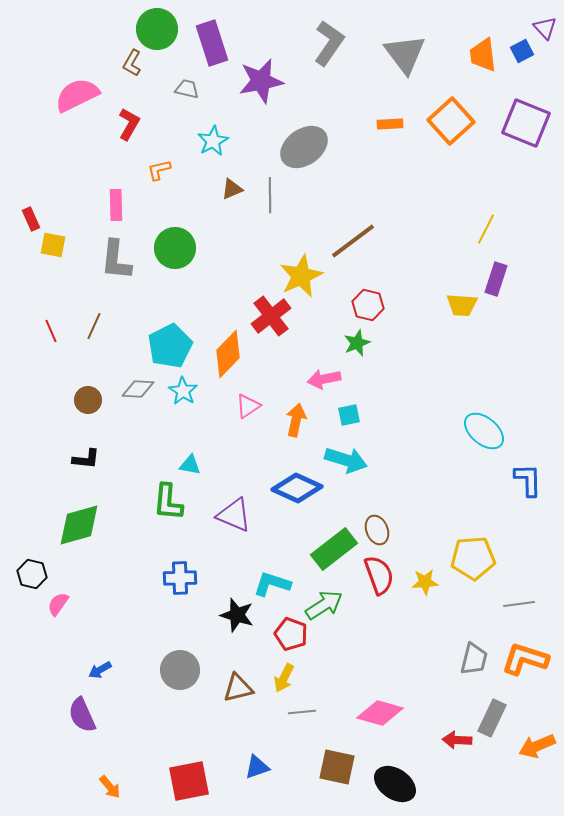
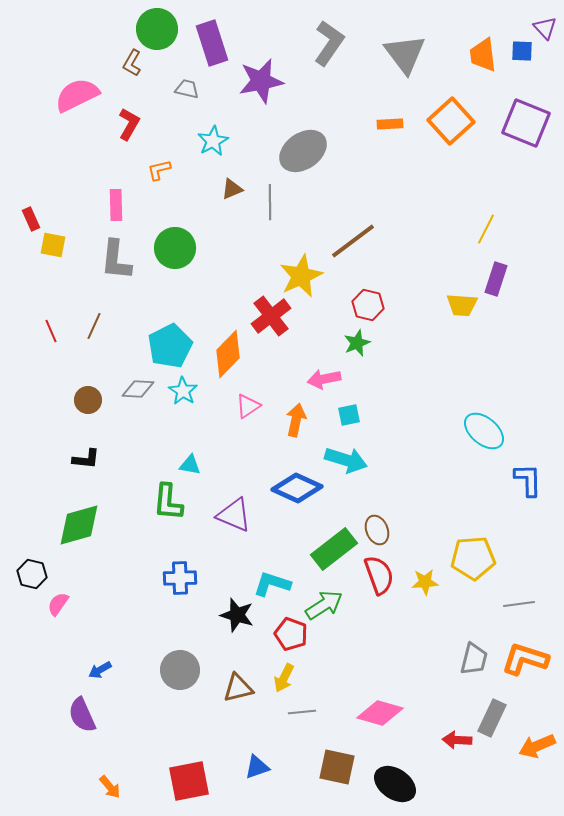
blue square at (522, 51): rotated 30 degrees clockwise
gray ellipse at (304, 147): moved 1 px left, 4 px down
gray line at (270, 195): moved 7 px down
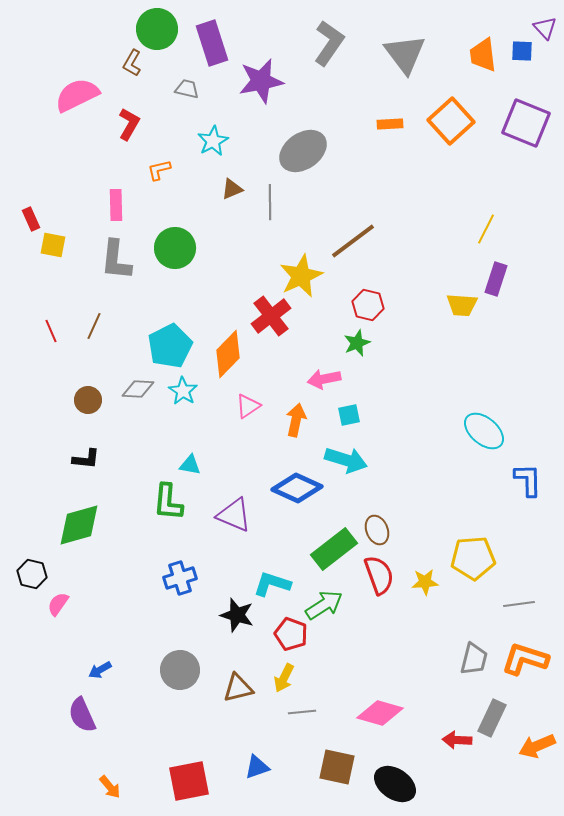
blue cross at (180, 578): rotated 16 degrees counterclockwise
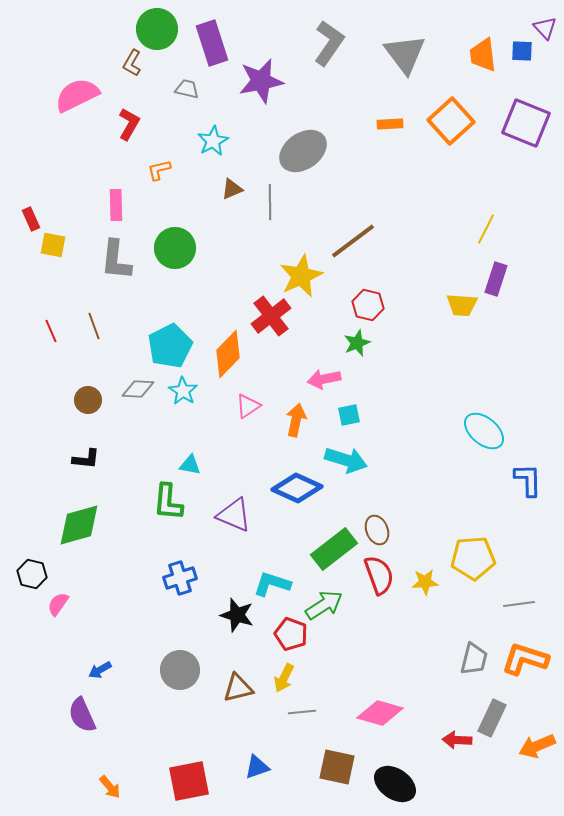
brown line at (94, 326): rotated 44 degrees counterclockwise
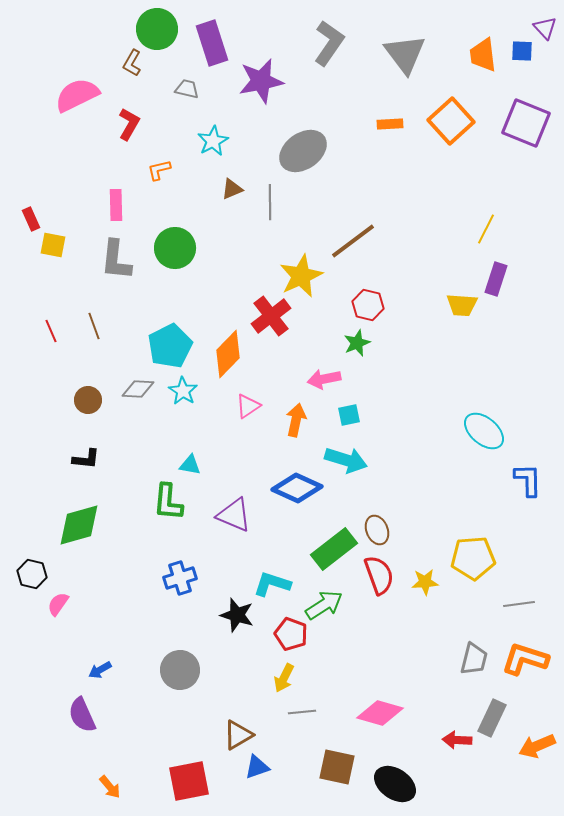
brown triangle at (238, 688): moved 47 px down; rotated 16 degrees counterclockwise
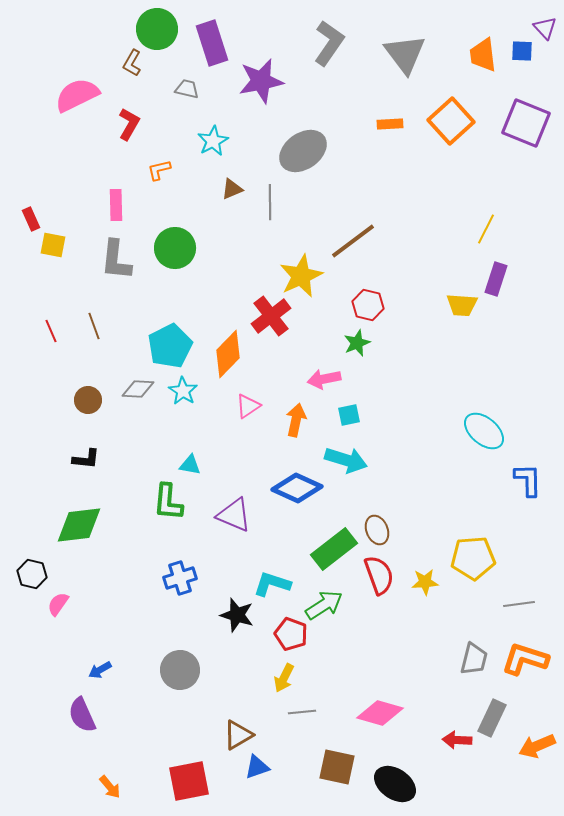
green diamond at (79, 525): rotated 9 degrees clockwise
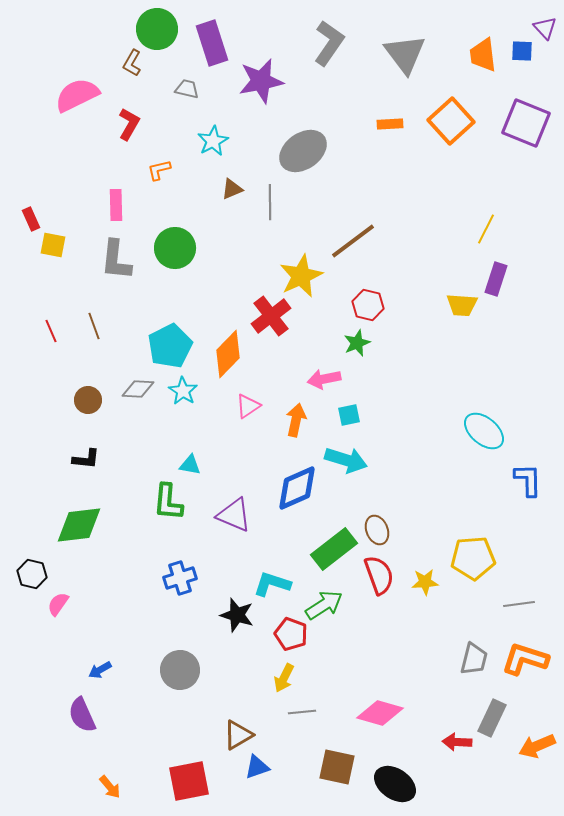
blue diamond at (297, 488): rotated 48 degrees counterclockwise
red arrow at (457, 740): moved 2 px down
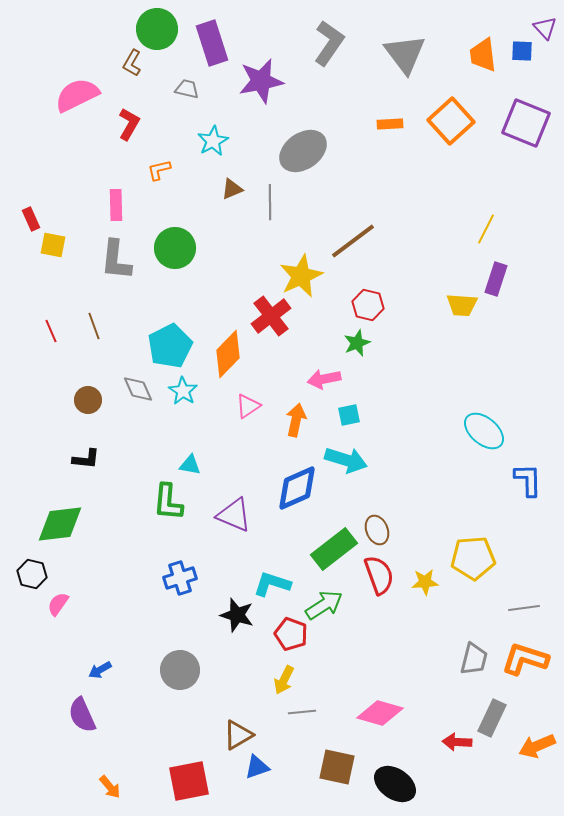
gray diamond at (138, 389): rotated 64 degrees clockwise
green diamond at (79, 525): moved 19 px left, 1 px up
gray line at (519, 604): moved 5 px right, 4 px down
yellow arrow at (284, 678): moved 2 px down
